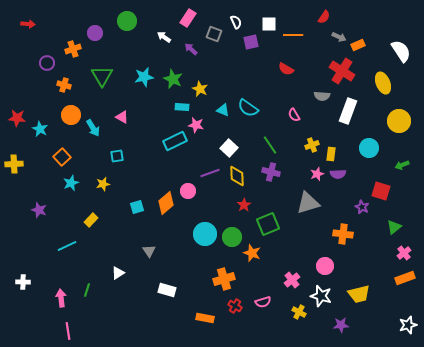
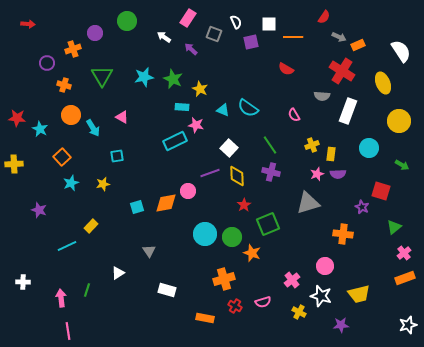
orange line at (293, 35): moved 2 px down
green arrow at (402, 165): rotated 128 degrees counterclockwise
orange diamond at (166, 203): rotated 30 degrees clockwise
yellow rectangle at (91, 220): moved 6 px down
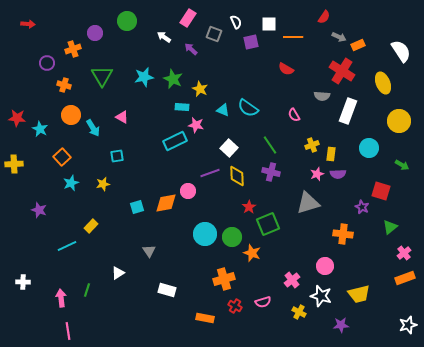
red star at (244, 205): moved 5 px right, 2 px down
green triangle at (394, 227): moved 4 px left
